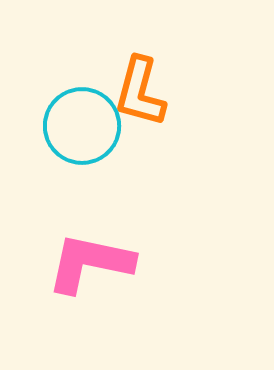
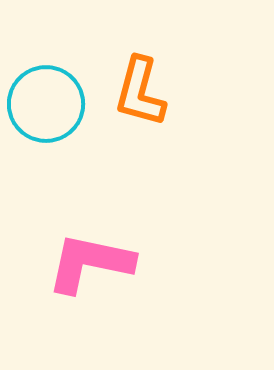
cyan circle: moved 36 px left, 22 px up
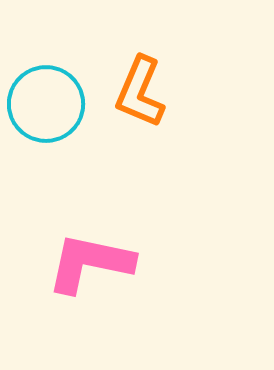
orange L-shape: rotated 8 degrees clockwise
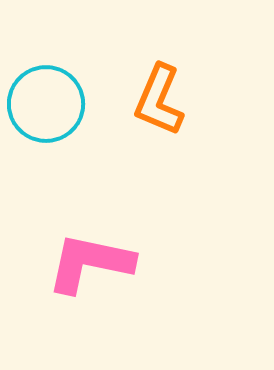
orange L-shape: moved 19 px right, 8 px down
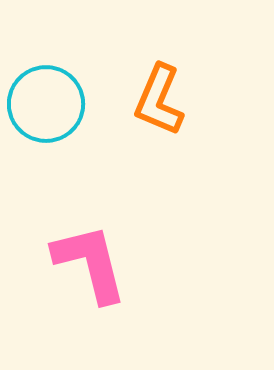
pink L-shape: rotated 64 degrees clockwise
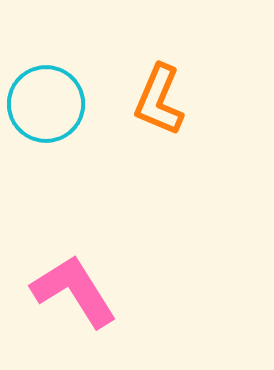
pink L-shape: moved 16 px left, 28 px down; rotated 18 degrees counterclockwise
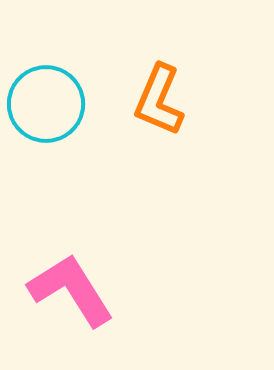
pink L-shape: moved 3 px left, 1 px up
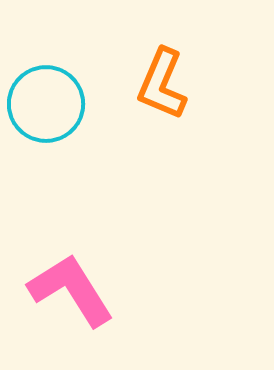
orange L-shape: moved 3 px right, 16 px up
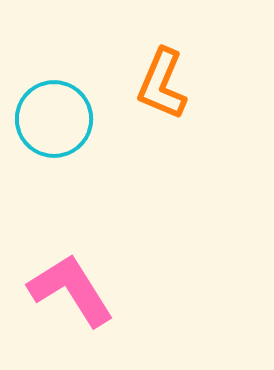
cyan circle: moved 8 px right, 15 px down
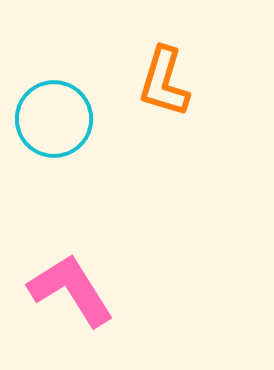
orange L-shape: moved 2 px right, 2 px up; rotated 6 degrees counterclockwise
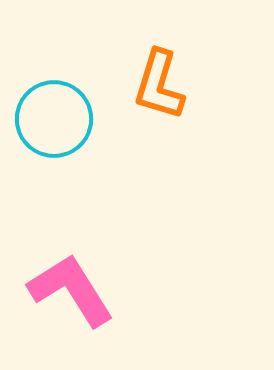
orange L-shape: moved 5 px left, 3 px down
